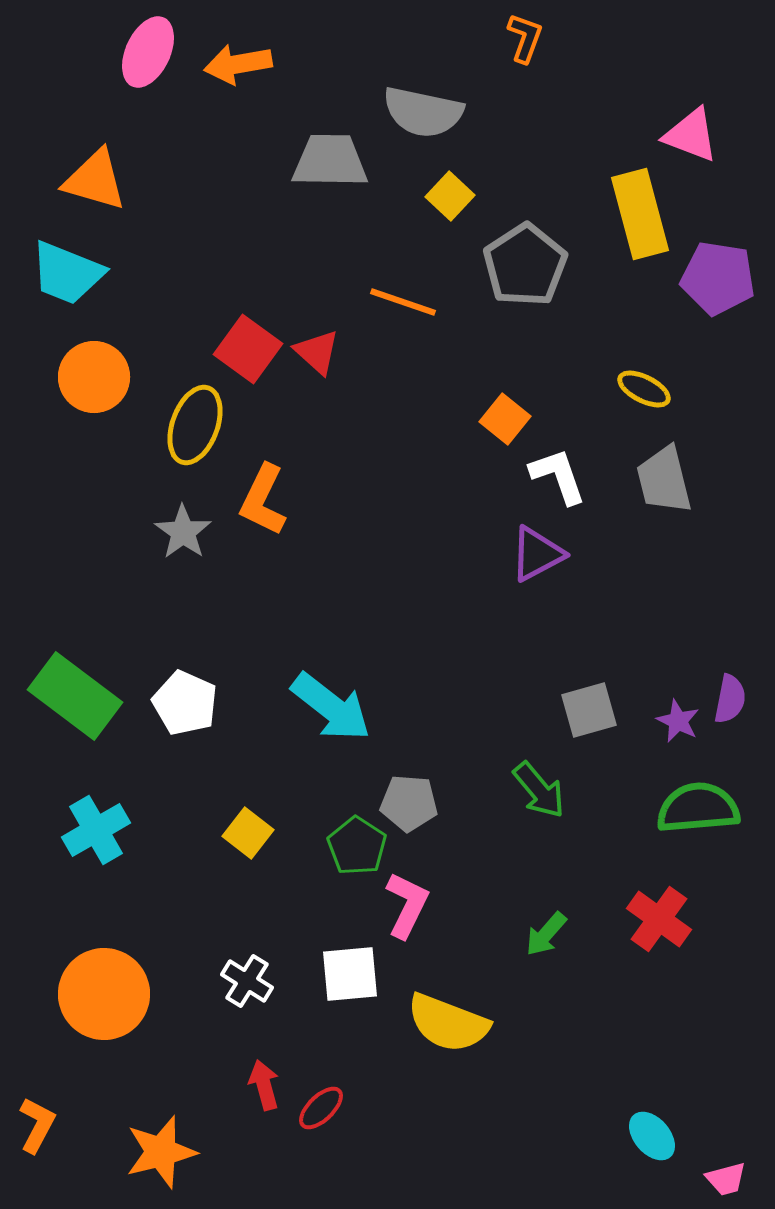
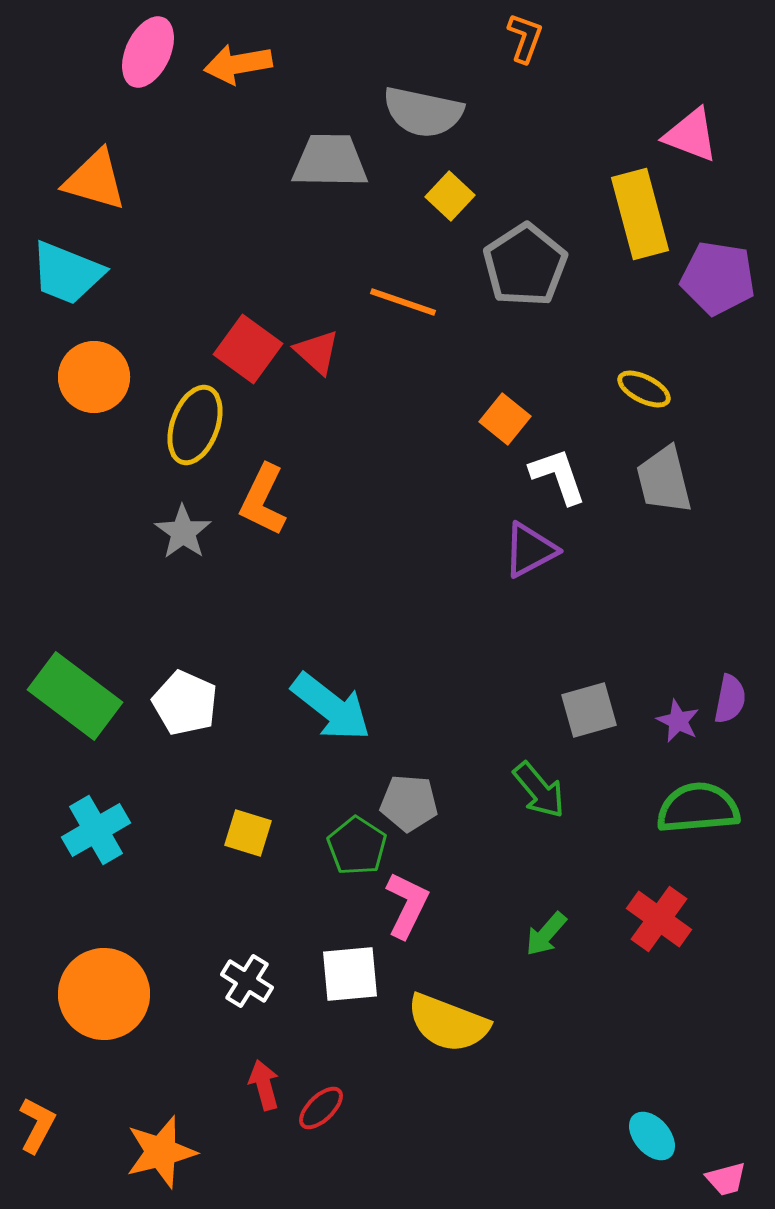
purple triangle at (537, 554): moved 7 px left, 4 px up
yellow square at (248, 833): rotated 21 degrees counterclockwise
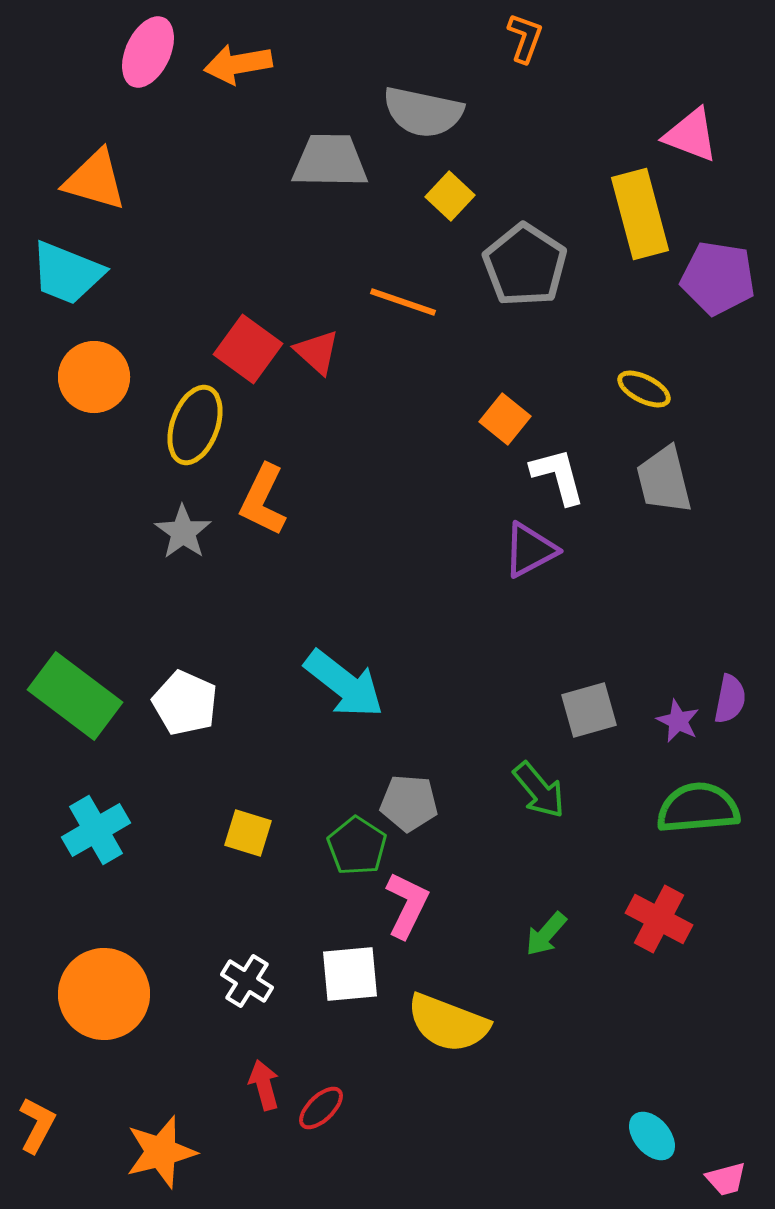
gray pentagon at (525, 265): rotated 6 degrees counterclockwise
white L-shape at (558, 476): rotated 4 degrees clockwise
cyan arrow at (331, 707): moved 13 px right, 23 px up
red cross at (659, 919): rotated 8 degrees counterclockwise
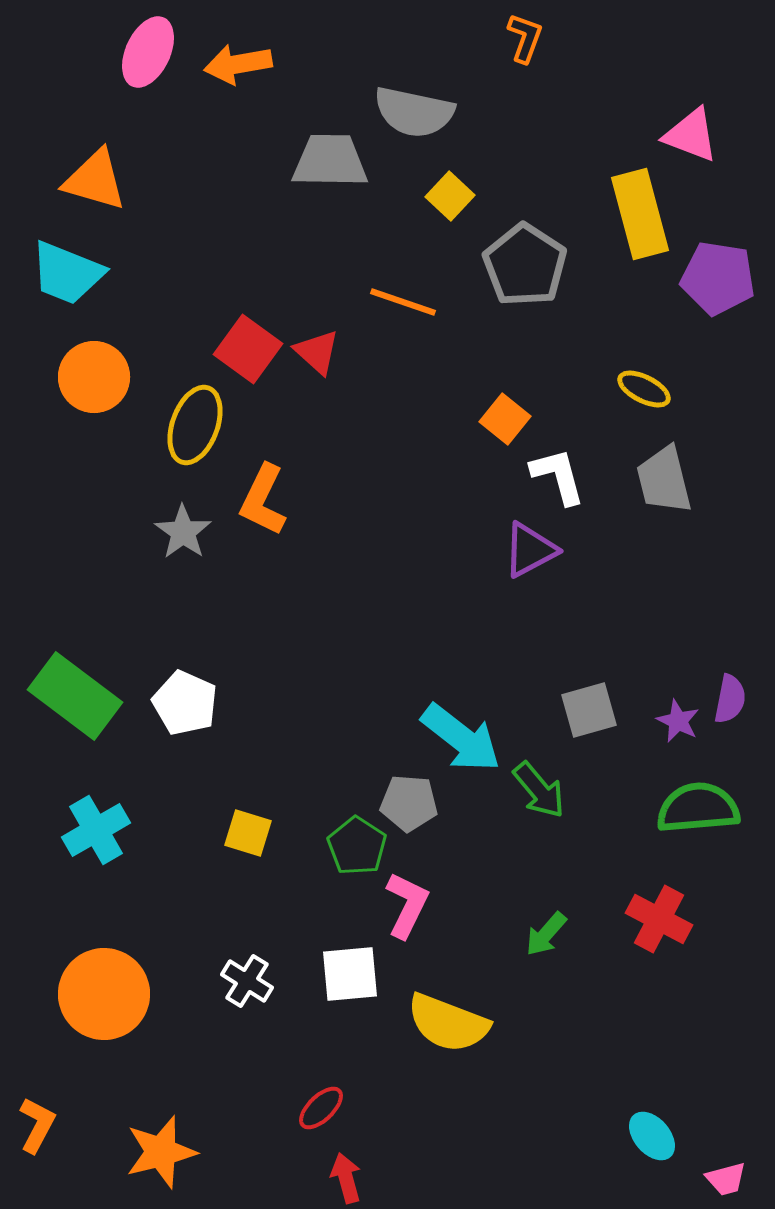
gray semicircle at (423, 112): moved 9 px left
cyan arrow at (344, 684): moved 117 px right, 54 px down
red arrow at (264, 1085): moved 82 px right, 93 px down
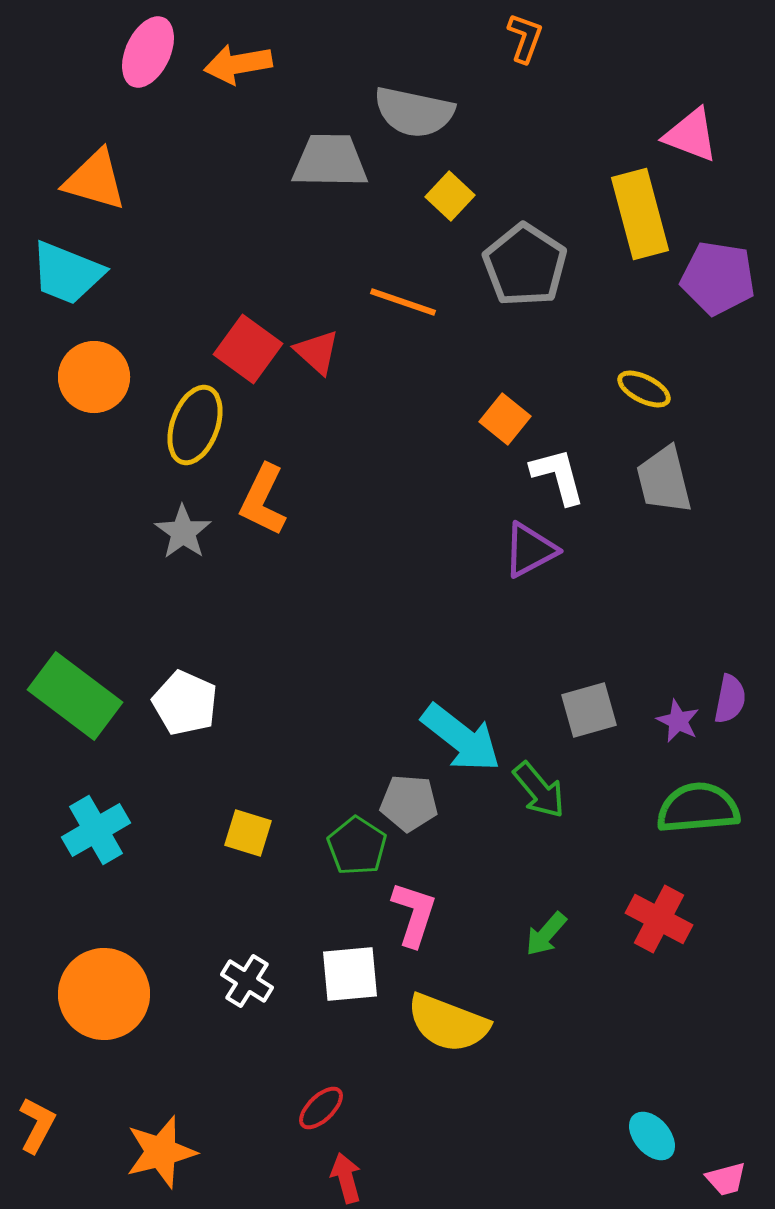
pink L-shape at (407, 905): moved 7 px right, 9 px down; rotated 8 degrees counterclockwise
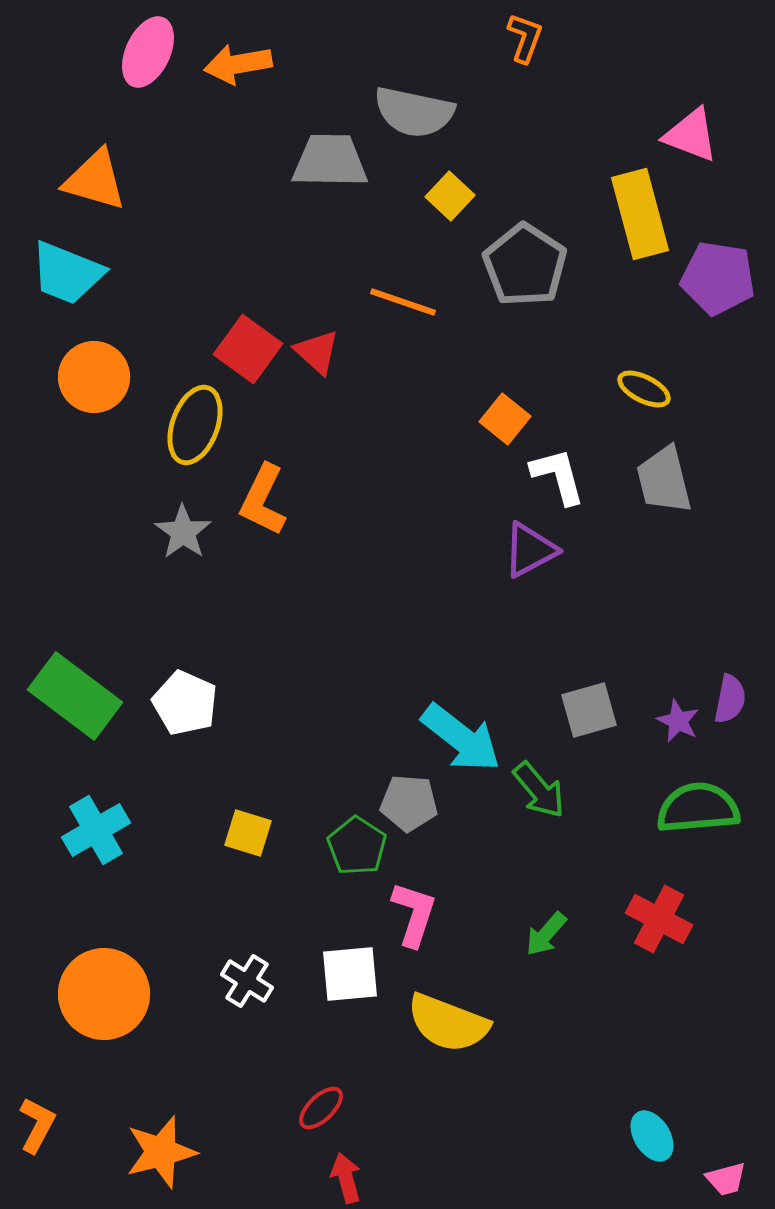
cyan ellipse at (652, 1136): rotated 9 degrees clockwise
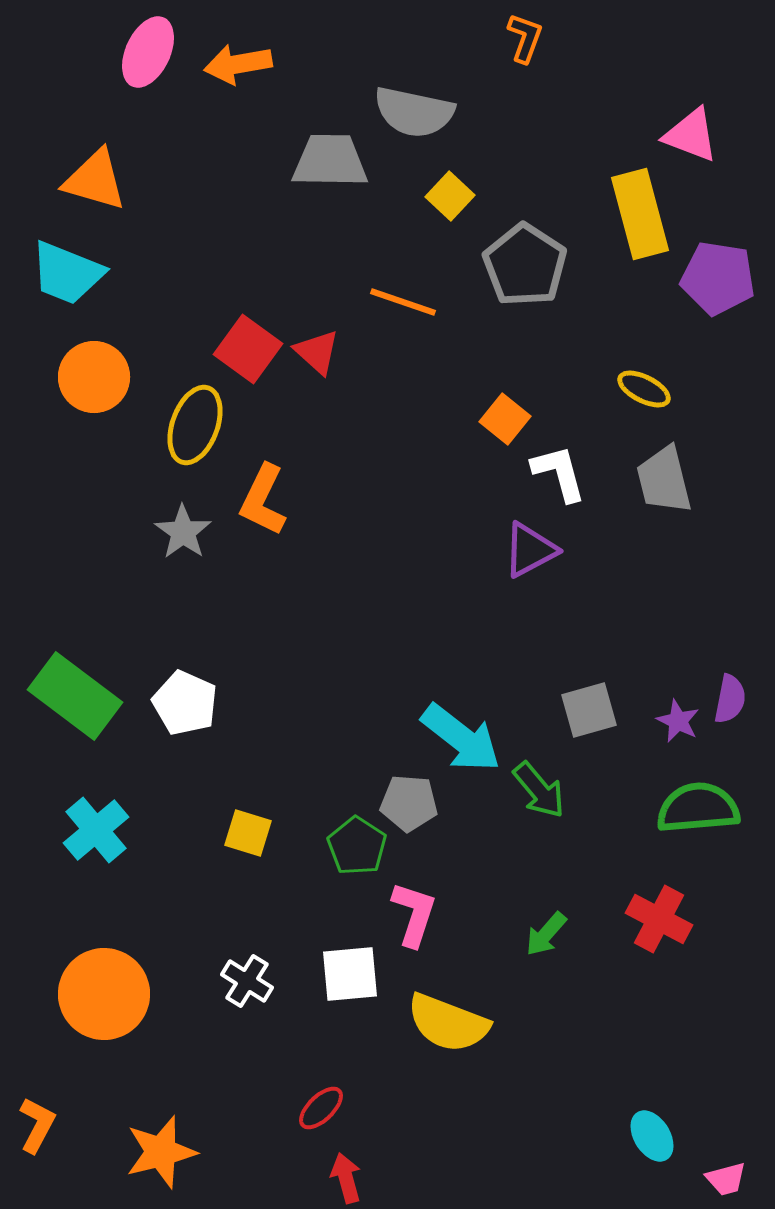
white L-shape at (558, 476): moved 1 px right, 3 px up
cyan cross at (96, 830): rotated 10 degrees counterclockwise
